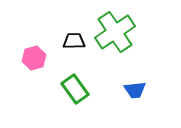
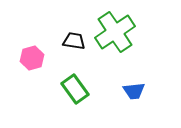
black trapezoid: rotated 10 degrees clockwise
pink hexagon: moved 2 px left
blue trapezoid: moved 1 px left, 1 px down
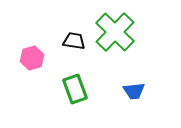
green cross: rotated 12 degrees counterclockwise
green rectangle: rotated 16 degrees clockwise
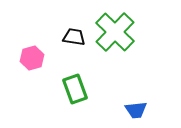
black trapezoid: moved 4 px up
blue trapezoid: moved 2 px right, 19 px down
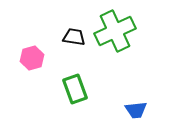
green cross: moved 1 px up; rotated 21 degrees clockwise
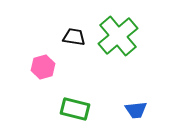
green cross: moved 3 px right, 5 px down; rotated 15 degrees counterclockwise
pink hexagon: moved 11 px right, 9 px down
green rectangle: moved 20 px down; rotated 56 degrees counterclockwise
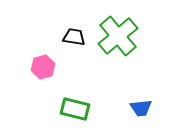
blue trapezoid: moved 5 px right, 2 px up
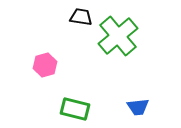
black trapezoid: moved 7 px right, 20 px up
pink hexagon: moved 2 px right, 2 px up
blue trapezoid: moved 3 px left, 1 px up
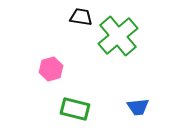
pink hexagon: moved 6 px right, 4 px down
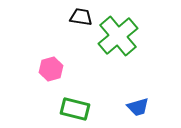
blue trapezoid: rotated 10 degrees counterclockwise
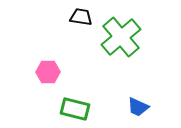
green cross: moved 3 px right, 1 px down
pink hexagon: moved 3 px left, 3 px down; rotated 15 degrees clockwise
blue trapezoid: rotated 40 degrees clockwise
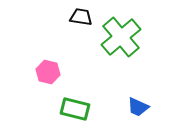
pink hexagon: rotated 15 degrees clockwise
